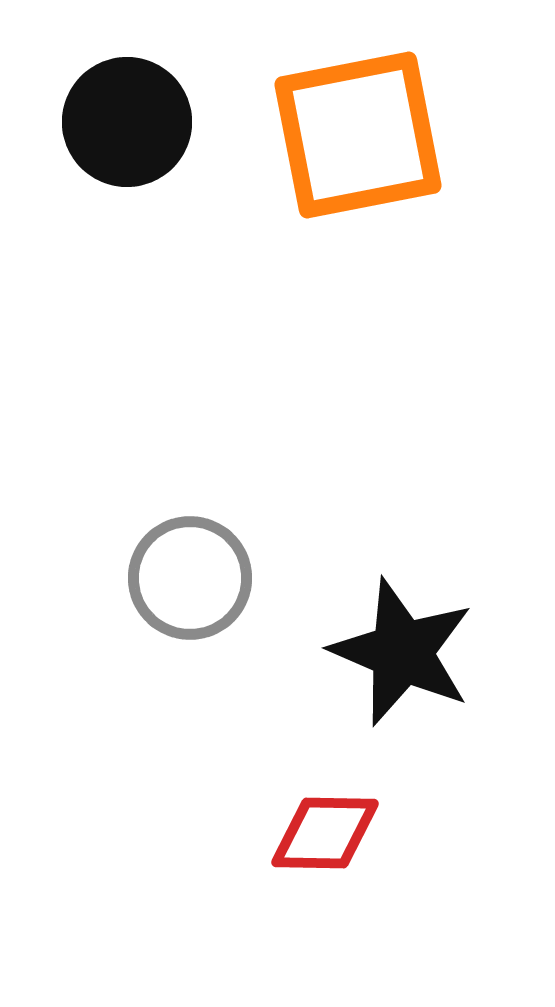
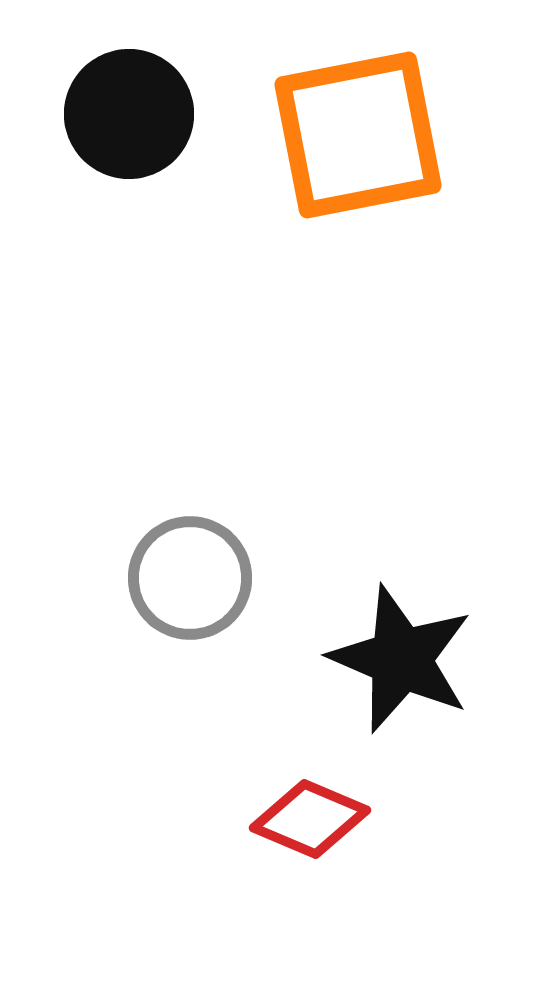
black circle: moved 2 px right, 8 px up
black star: moved 1 px left, 7 px down
red diamond: moved 15 px left, 14 px up; rotated 22 degrees clockwise
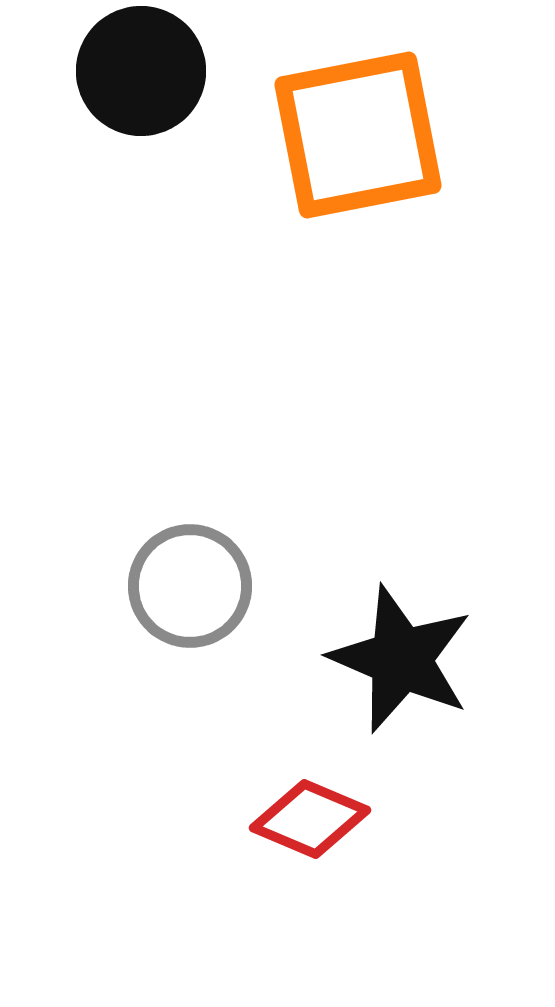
black circle: moved 12 px right, 43 px up
gray circle: moved 8 px down
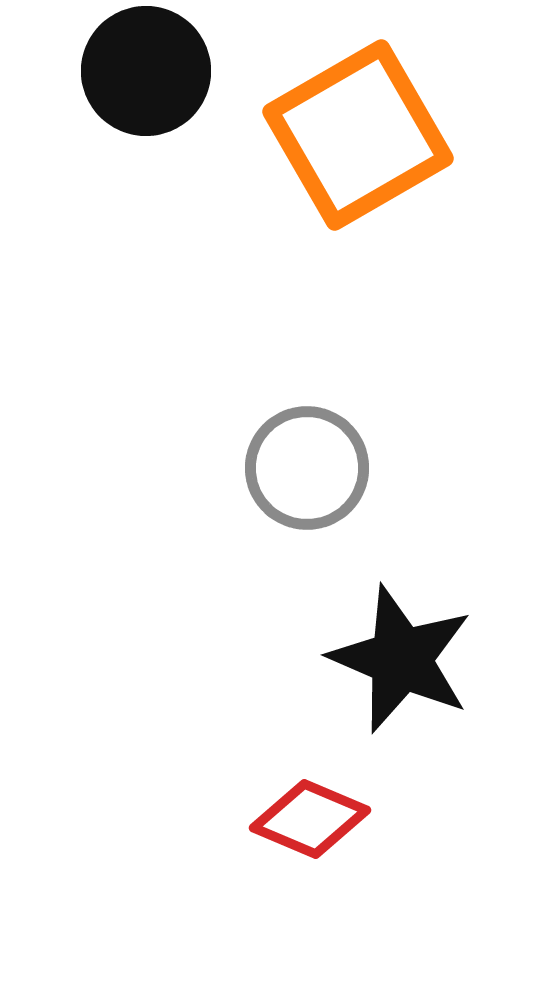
black circle: moved 5 px right
orange square: rotated 19 degrees counterclockwise
gray circle: moved 117 px right, 118 px up
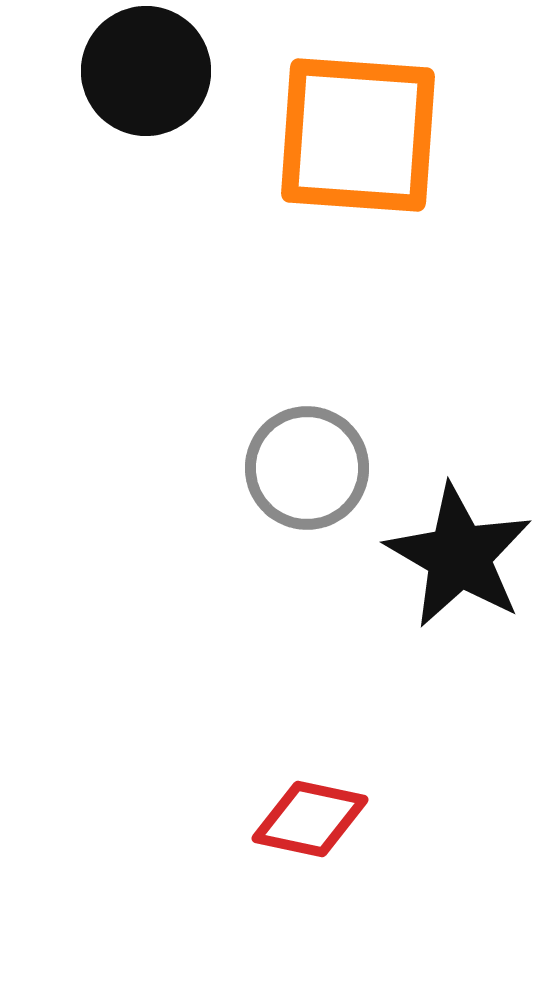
orange square: rotated 34 degrees clockwise
black star: moved 58 px right, 103 px up; rotated 7 degrees clockwise
red diamond: rotated 11 degrees counterclockwise
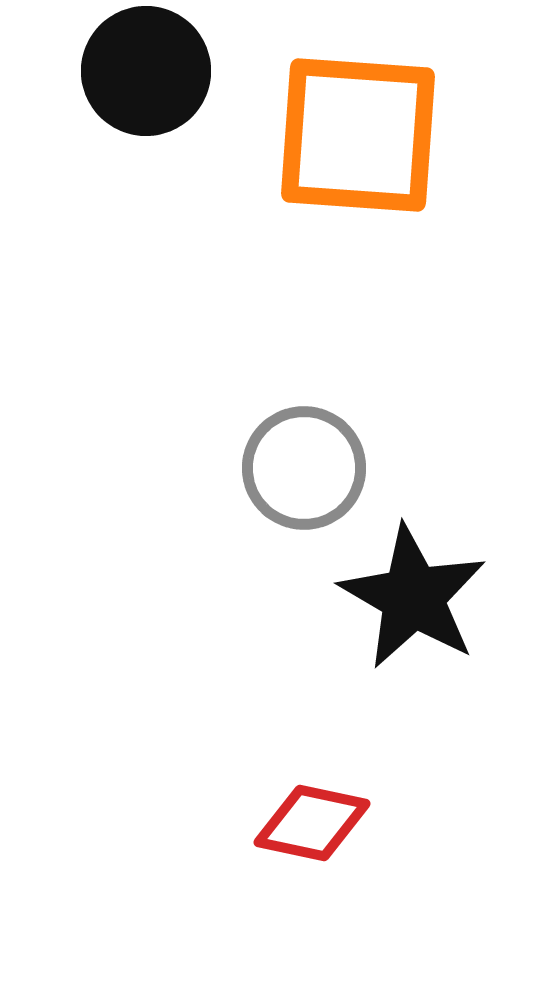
gray circle: moved 3 px left
black star: moved 46 px left, 41 px down
red diamond: moved 2 px right, 4 px down
